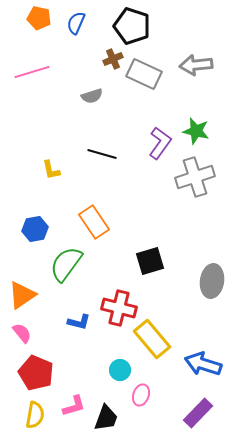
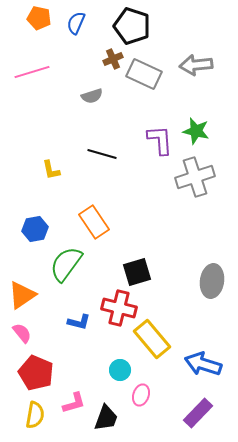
purple L-shape: moved 3 px up; rotated 40 degrees counterclockwise
black square: moved 13 px left, 11 px down
pink L-shape: moved 3 px up
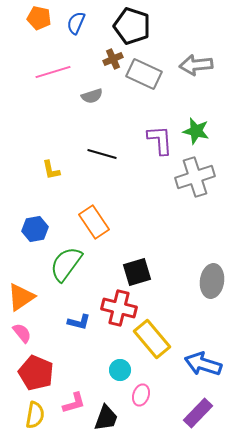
pink line: moved 21 px right
orange triangle: moved 1 px left, 2 px down
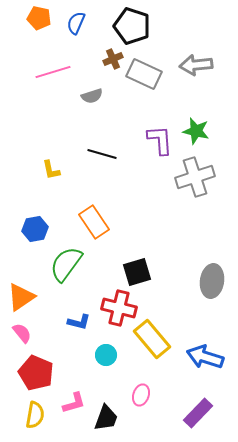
blue arrow: moved 2 px right, 7 px up
cyan circle: moved 14 px left, 15 px up
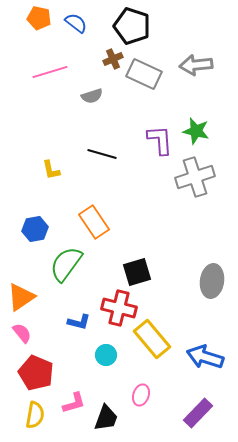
blue semicircle: rotated 105 degrees clockwise
pink line: moved 3 px left
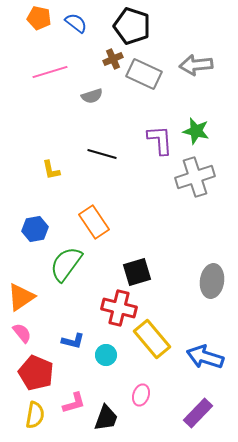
blue L-shape: moved 6 px left, 19 px down
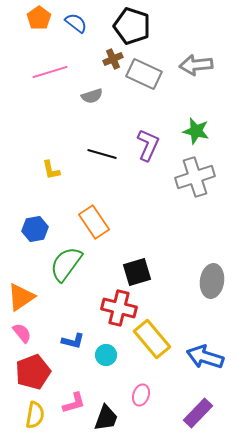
orange pentagon: rotated 25 degrees clockwise
purple L-shape: moved 12 px left, 5 px down; rotated 28 degrees clockwise
red pentagon: moved 3 px left, 1 px up; rotated 28 degrees clockwise
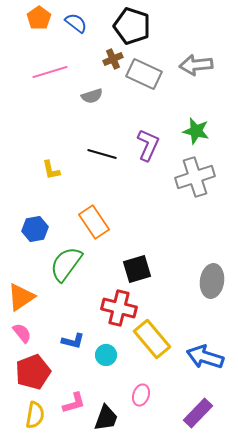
black square: moved 3 px up
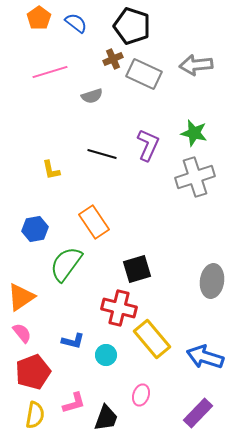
green star: moved 2 px left, 2 px down
